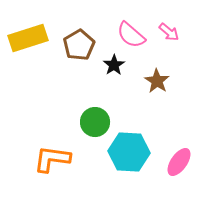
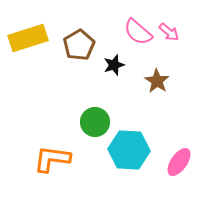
pink semicircle: moved 7 px right, 3 px up
black star: rotated 15 degrees clockwise
cyan hexagon: moved 2 px up
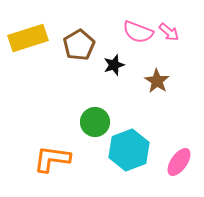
pink semicircle: rotated 20 degrees counterclockwise
cyan hexagon: rotated 24 degrees counterclockwise
